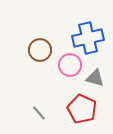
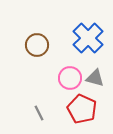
blue cross: rotated 32 degrees counterclockwise
brown circle: moved 3 px left, 5 px up
pink circle: moved 13 px down
gray line: rotated 14 degrees clockwise
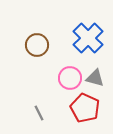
red pentagon: moved 3 px right, 1 px up
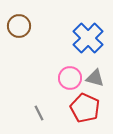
brown circle: moved 18 px left, 19 px up
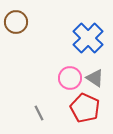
brown circle: moved 3 px left, 4 px up
gray triangle: rotated 18 degrees clockwise
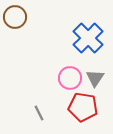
brown circle: moved 1 px left, 5 px up
gray triangle: rotated 30 degrees clockwise
red pentagon: moved 2 px left, 1 px up; rotated 16 degrees counterclockwise
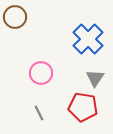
blue cross: moved 1 px down
pink circle: moved 29 px left, 5 px up
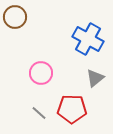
blue cross: rotated 16 degrees counterclockwise
gray triangle: rotated 18 degrees clockwise
red pentagon: moved 11 px left, 2 px down; rotated 8 degrees counterclockwise
gray line: rotated 21 degrees counterclockwise
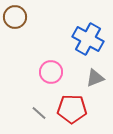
pink circle: moved 10 px right, 1 px up
gray triangle: rotated 18 degrees clockwise
